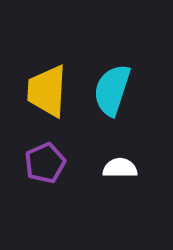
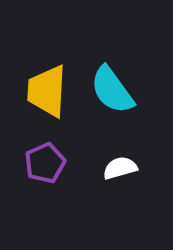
cyan semicircle: rotated 54 degrees counterclockwise
white semicircle: rotated 16 degrees counterclockwise
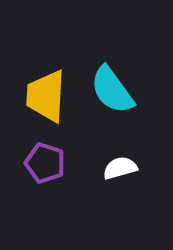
yellow trapezoid: moved 1 px left, 5 px down
purple pentagon: rotated 30 degrees counterclockwise
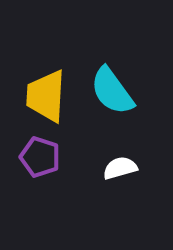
cyan semicircle: moved 1 px down
purple pentagon: moved 5 px left, 6 px up
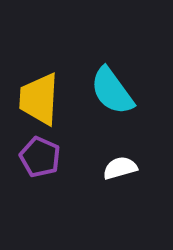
yellow trapezoid: moved 7 px left, 3 px down
purple pentagon: rotated 6 degrees clockwise
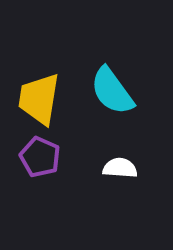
yellow trapezoid: rotated 6 degrees clockwise
white semicircle: rotated 20 degrees clockwise
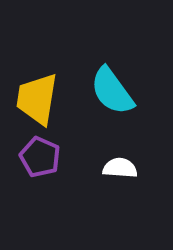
yellow trapezoid: moved 2 px left
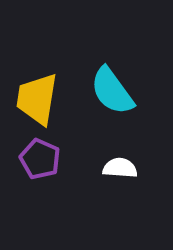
purple pentagon: moved 2 px down
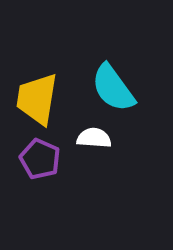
cyan semicircle: moved 1 px right, 3 px up
white semicircle: moved 26 px left, 30 px up
